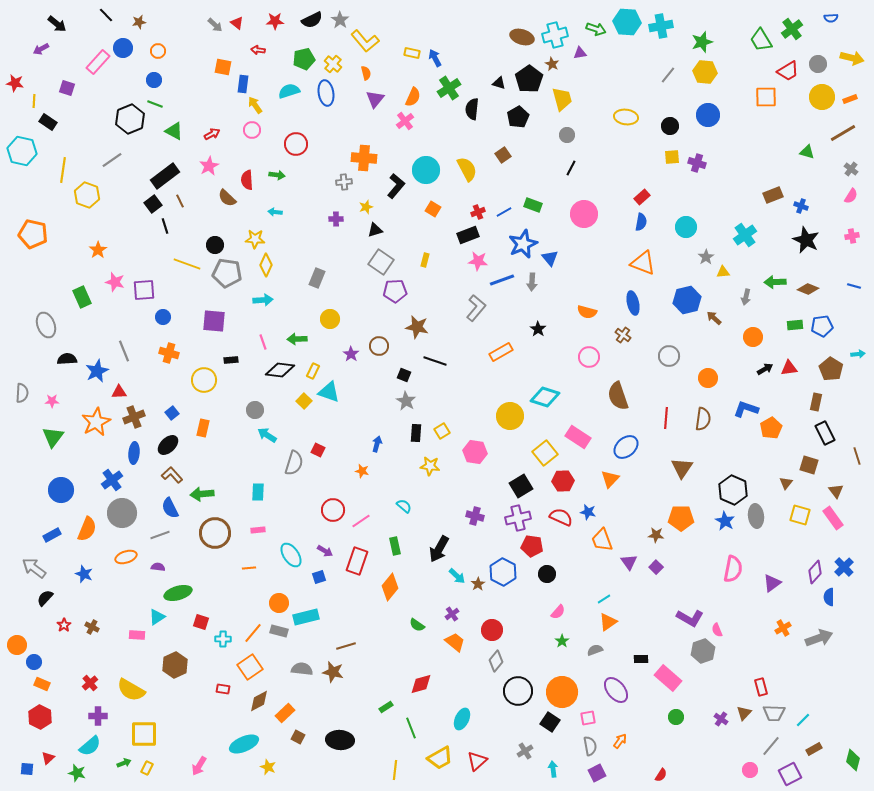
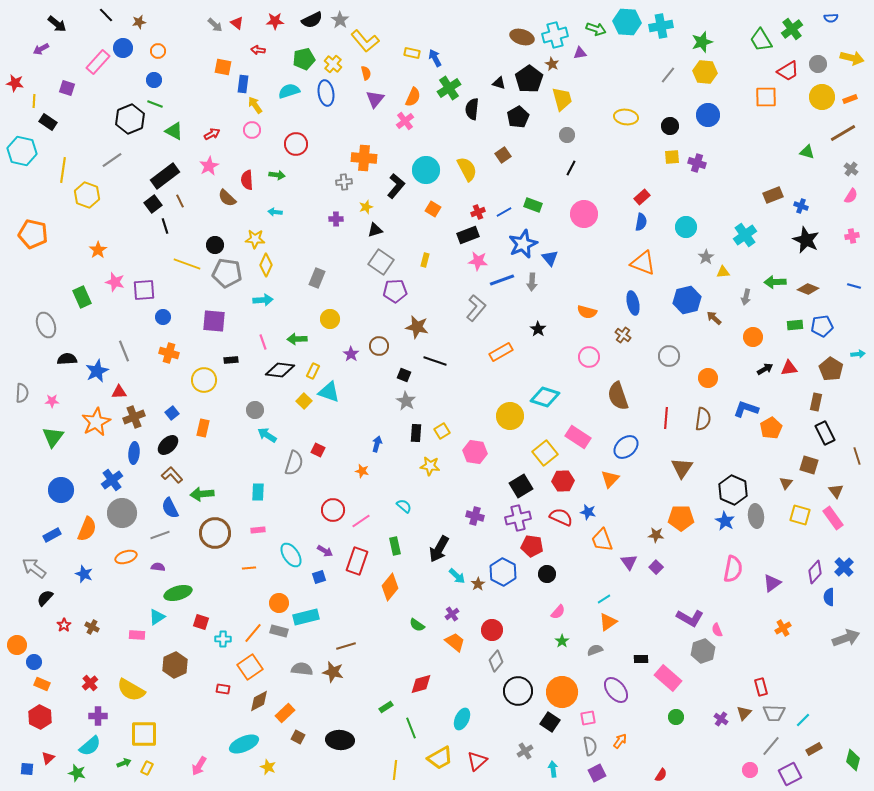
gray arrow at (819, 638): moved 27 px right
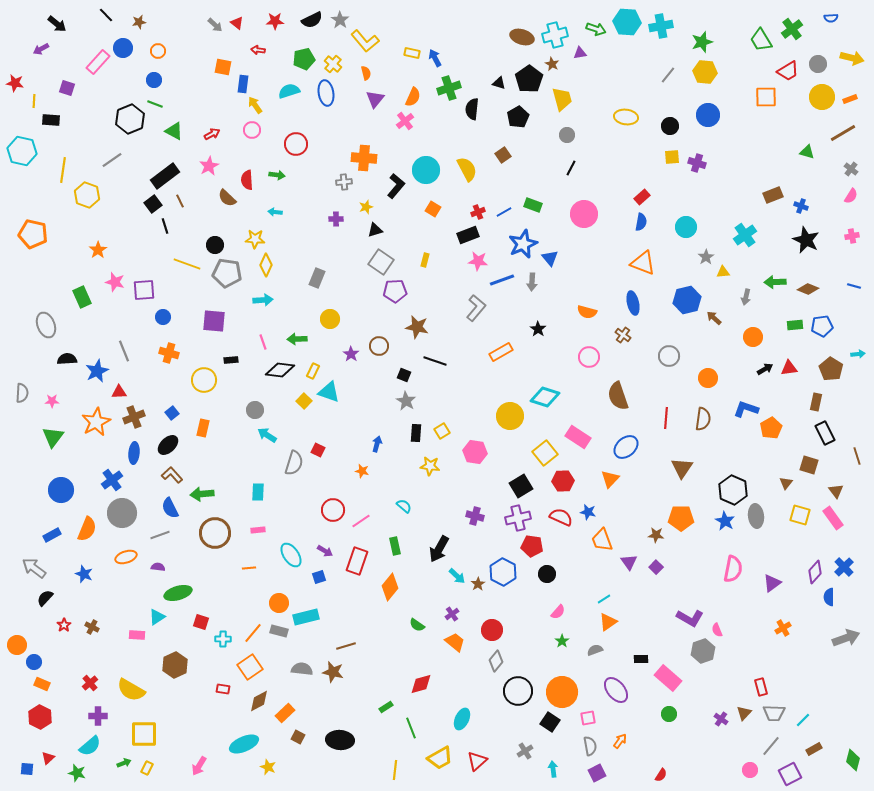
green cross at (449, 88): rotated 15 degrees clockwise
black rectangle at (48, 122): moved 3 px right, 2 px up; rotated 30 degrees counterclockwise
green circle at (676, 717): moved 7 px left, 3 px up
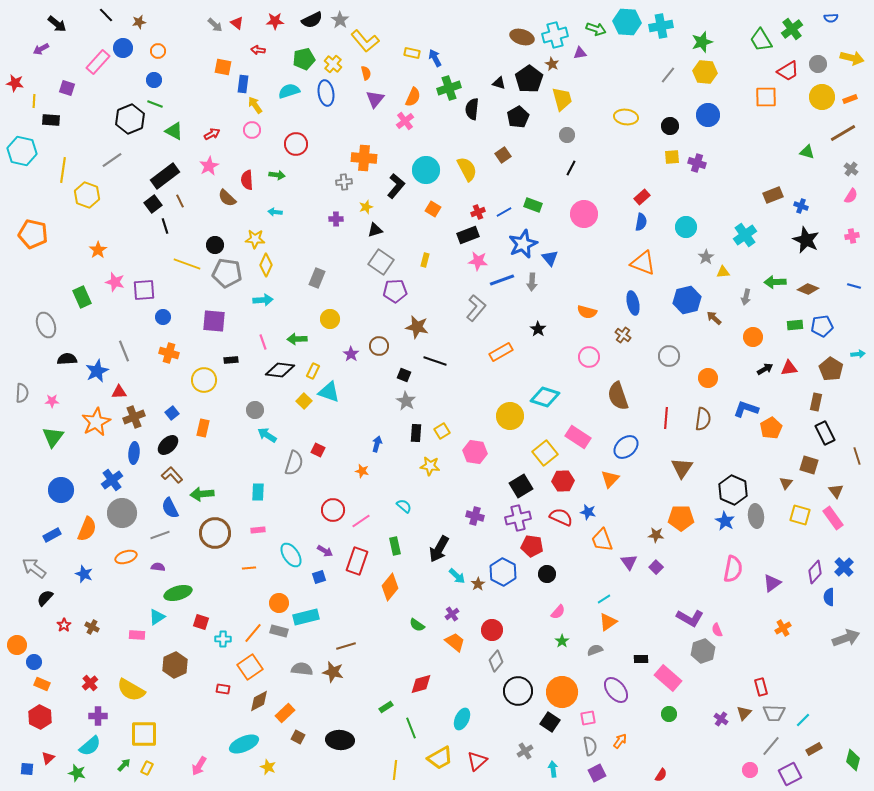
green arrow at (124, 763): moved 2 px down; rotated 24 degrees counterclockwise
